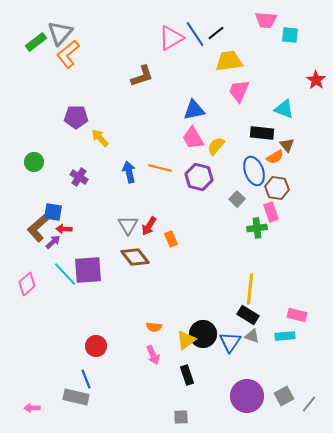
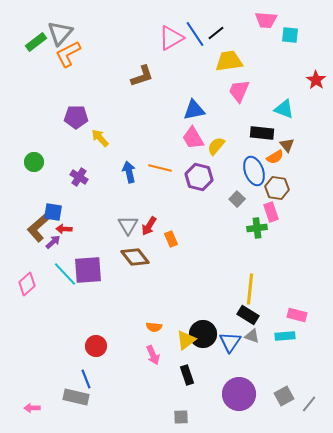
orange L-shape at (68, 54): rotated 12 degrees clockwise
purple circle at (247, 396): moved 8 px left, 2 px up
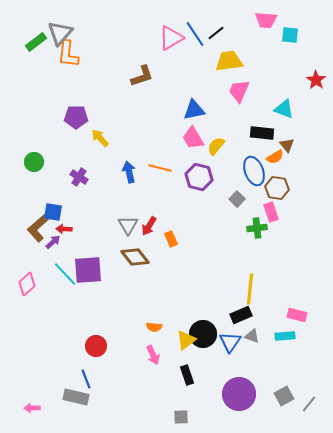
orange L-shape at (68, 54): rotated 56 degrees counterclockwise
black rectangle at (248, 315): moved 7 px left; rotated 55 degrees counterclockwise
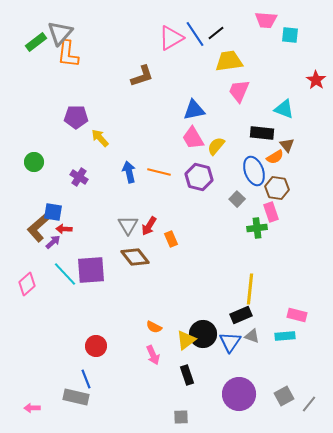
orange line at (160, 168): moved 1 px left, 4 px down
purple square at (88, 270): moved 3 px right
orange semicircle at (154, 327): rotated 21 degrees clockwise
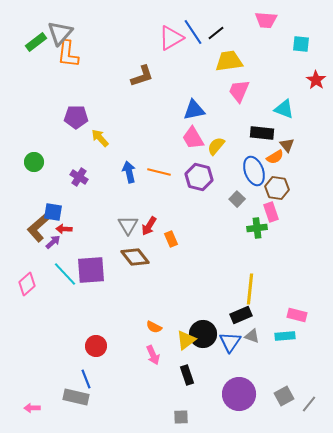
blue line at (195, 34): moved 2 px left, 2 px up
cyan square at (290, 35): moved 11 px right, 9 px down
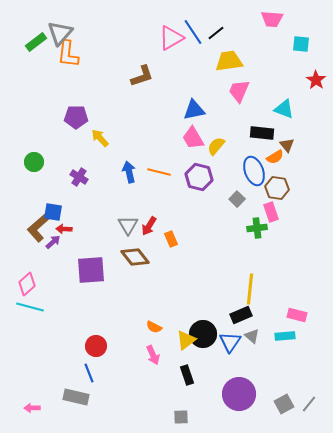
pink trapezoid at (266, 20): moved 6 px right, 1 px up
cyan line at (65, 274): moved 35 px left, 33 px down; rotated 32 degrees counterclockwise
gray triangle at (252, 336): rotated 21 degrees clockwise
blue line at (86, 379): moved 3 px right, 6 px up
gray square at (284, 396): moved 8 px down
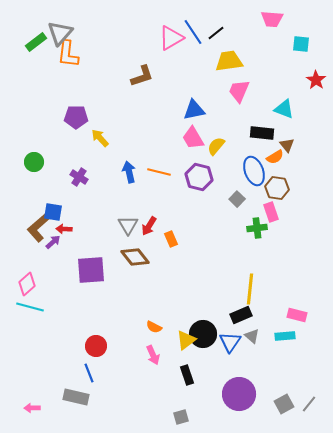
gray square at (181, 417): rotated 14 degrees counterclockwise
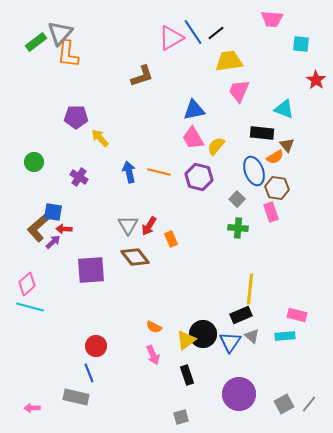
green cross at (257, 228): moved 19 px left; rotated 12 degrees clockwise
